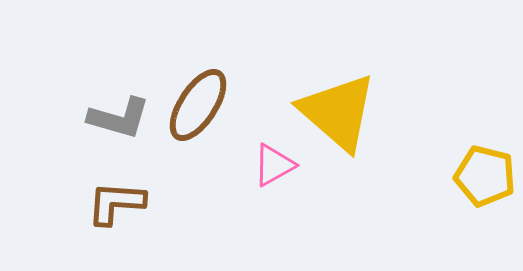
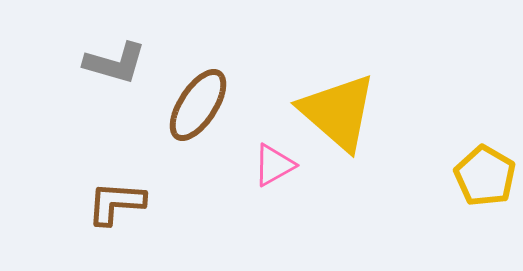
gray L-shape: moved 4 px left, 55 px up
yellow pentagon: rotated 16 degrees clockwise
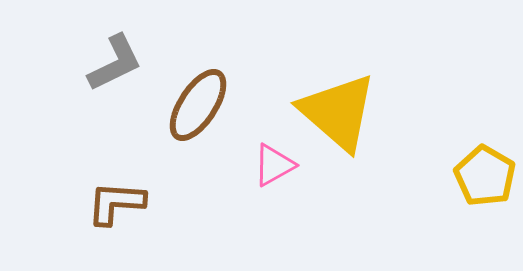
gray L-shape: rotated 42 degrees counterclockwise
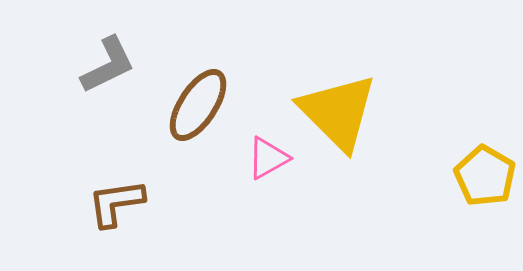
gray L-shape: moved 7 px left, 2 px down
yellow triangle: rotated 4 degrees clockwise
pink triangle: moved 6 px left, 7 px up
brown L-shape: rotated 12 degrees counterclockwise
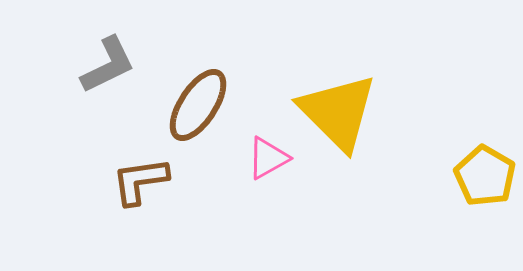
brown L-shape: moved 24 px right, 22 px up
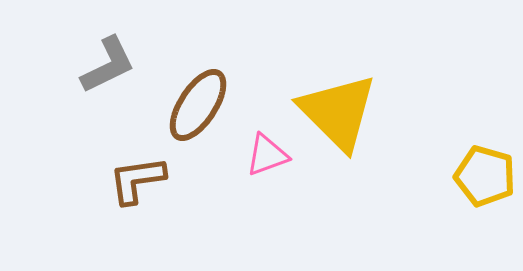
pink triangle: moved 1 px left, 3 px up; rotated 9 degrees clockwise
yellow pentagon: rotated 14 degrees counterclockwise
brown L-shape: moved 3 px left, 1 px up
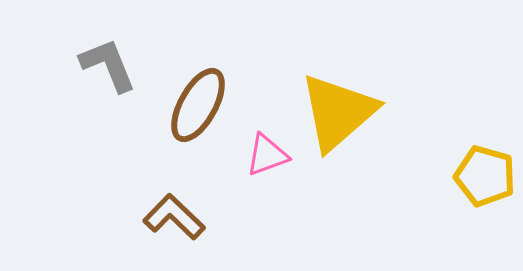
gray L-shape: rotated 86 degrees counterclockwise
brown ellipse: rotated 4 degrees counterclockwise
yellow triangle: rotated 34 degrees clockwise
brown L-shape: moved 37 px right, 37 px down; rotated 52 degrees clockwise
